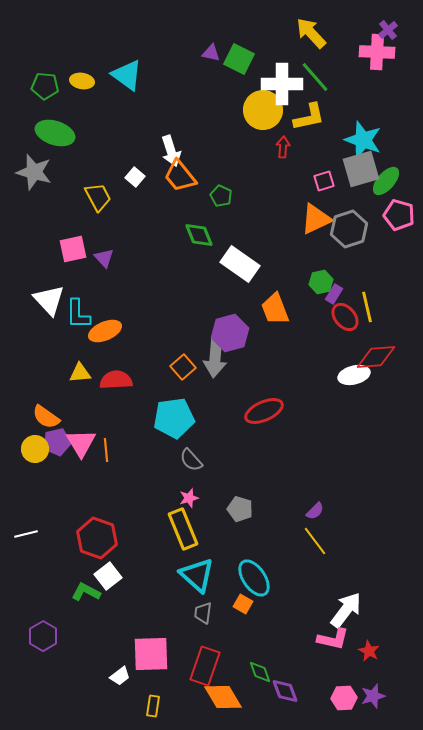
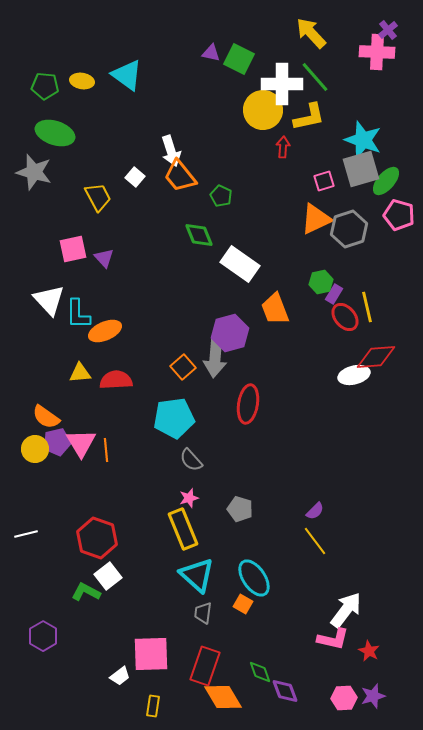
red ellipse at (264, 411): moved 16 px left, 7 px up; rotated 57 degrees counterclockwise
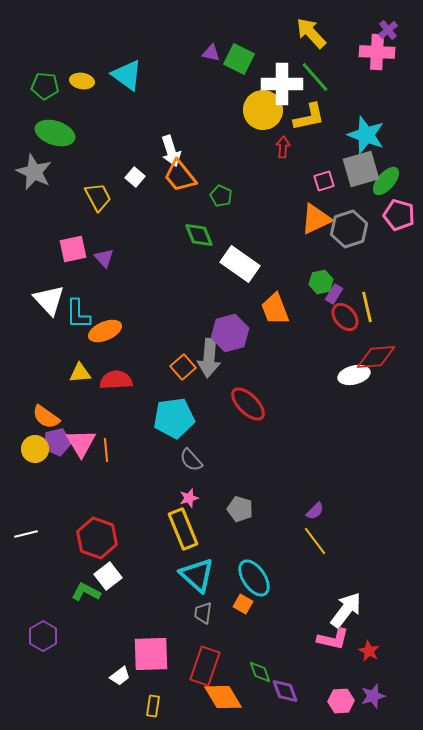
cyan star at (363, 140): moved 3 px right, 5 px up
gray star at (34, 172): rotated 9 degrees clockwise
gray arrow at (215, 358): moved 6 px left
red ellipse at (248, 404): rotated 54 degrees counterclockwise
pink hexagon at (344, 698): moved 3 px left, 3 px down
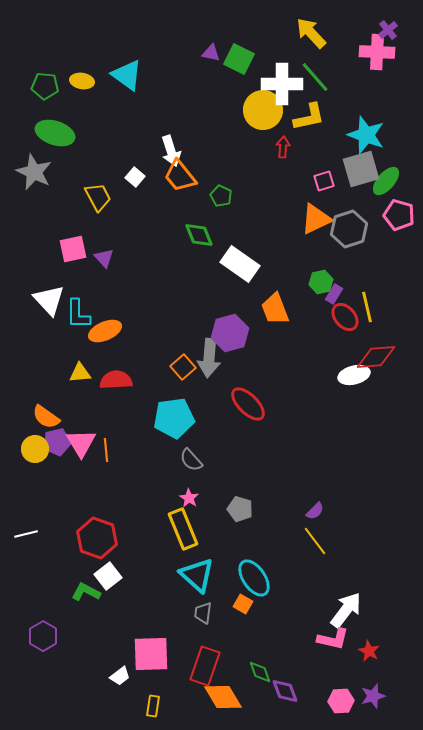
pink star at (189, 498): rotated 24 degrees counterclockwise
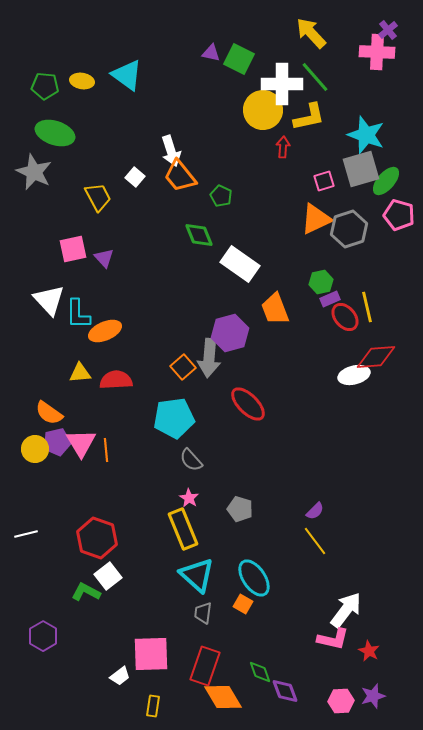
purple rectangle at (334, 294): moved 4 px left, 5 px down; rotated 36 degrees clockwise
orange semicircle at (46, 417): moved 3 px right, 4 px up
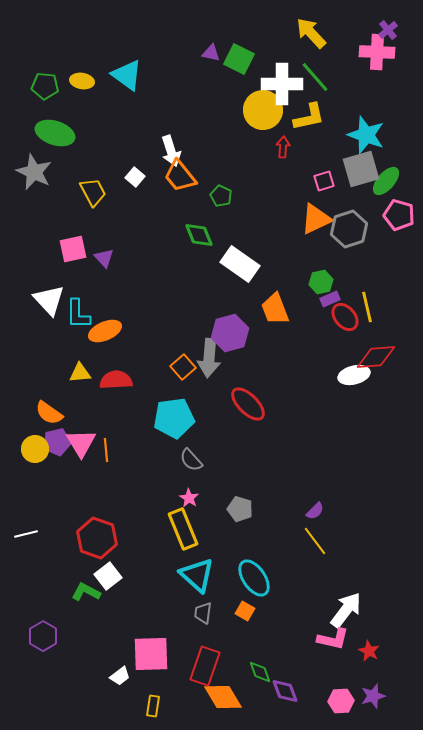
yellow trapezoid at (98, 197): moved 5 px left, 5 px up
orange square at (243, 604): moved 2 px right, 7 px down
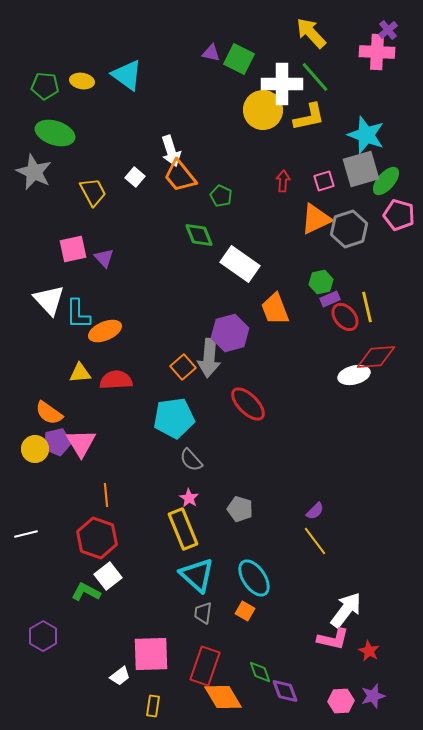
red arrow at (283, 147): moved 34 px down
orange line at (106, 450): moved 45 px down
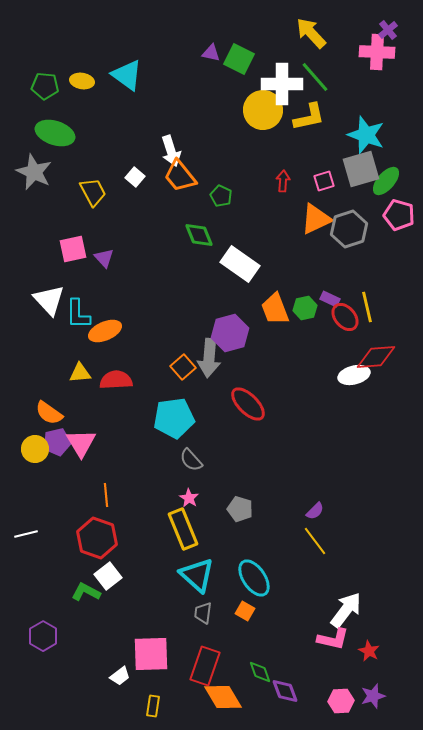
green hexagon at (321, 282): moved 16 px left, 26 px down
purple rectangle at (330, 299): rotated 48 degrees clockwise
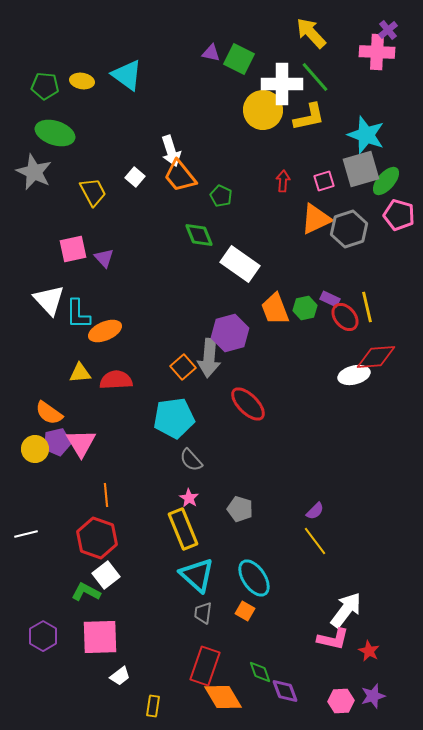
white square at (108, 576): moved 2 px left, 1 px up
pink square at (151, 654): moved 51 px left, 17 px up
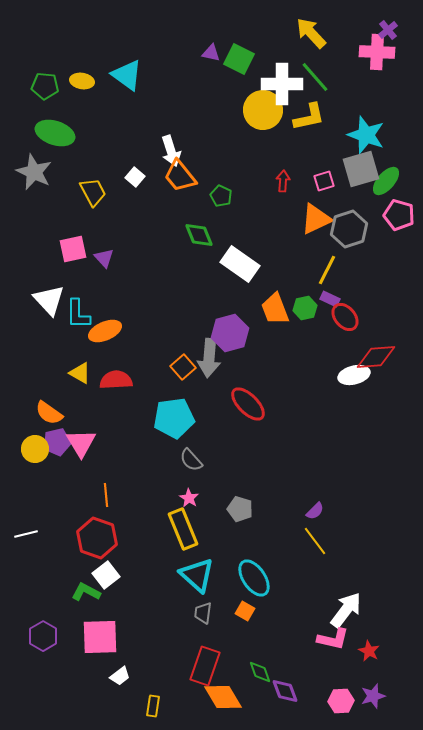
yellow line at (367, 307): moved 40 px left, 37 px up; rotated 40 degrees clockwise
yellow triangle at (80, 373): rotated 35 degrees clockwise
